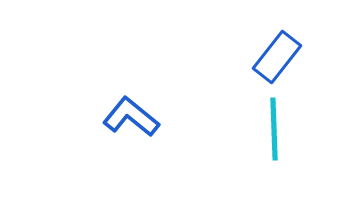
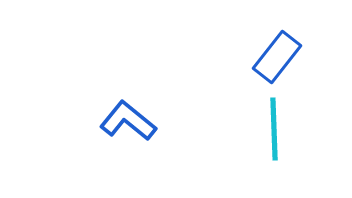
blue L-shape: moved 3 px left, 4 px down
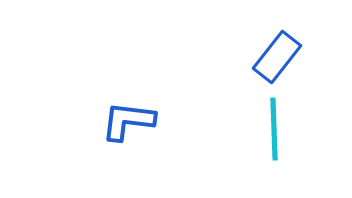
blue L-shape: rotated 32 degrees counterclockwise
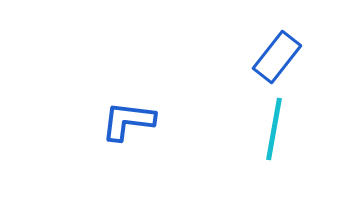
cyan line: rotated 12 degrees clockwise
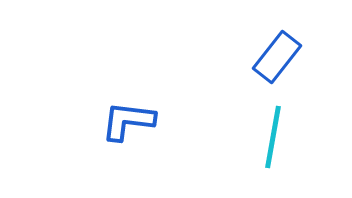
cyan line: moved 1 px left, 8 px down
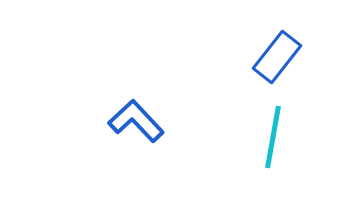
blue L-shape: moved 8 px right; rotated 40 degrees clockwise
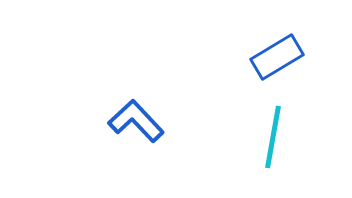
blue rectangle: rotated 21 degrees clockwise
